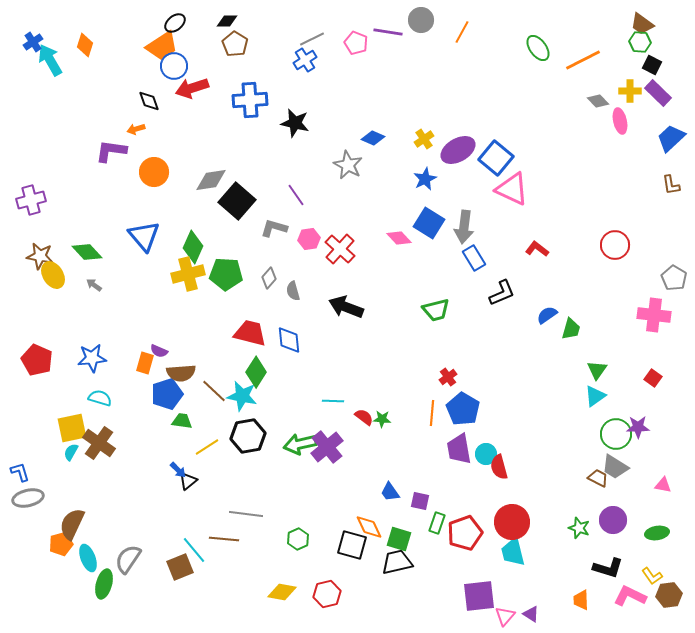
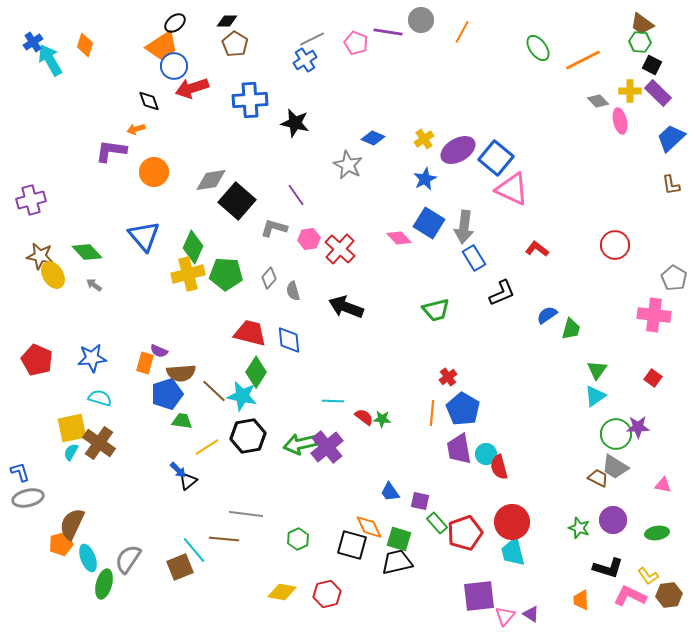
green rectangle at (437, 523): rotated 60 degrees counterclockwise
yellow L-shape at (652, 576): moved 4 px left
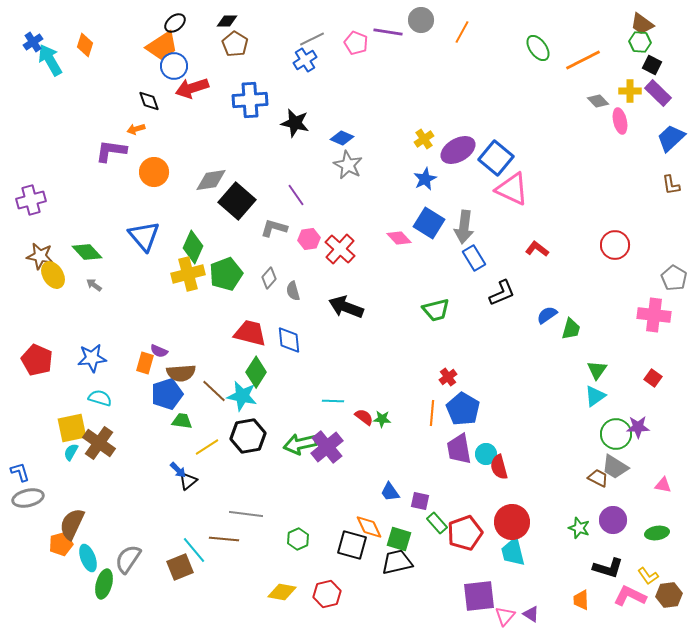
blue diamond at (373, 138): moved 31 px left
green pentagon at (226, 274): rotated 24 degrees counterclockwise
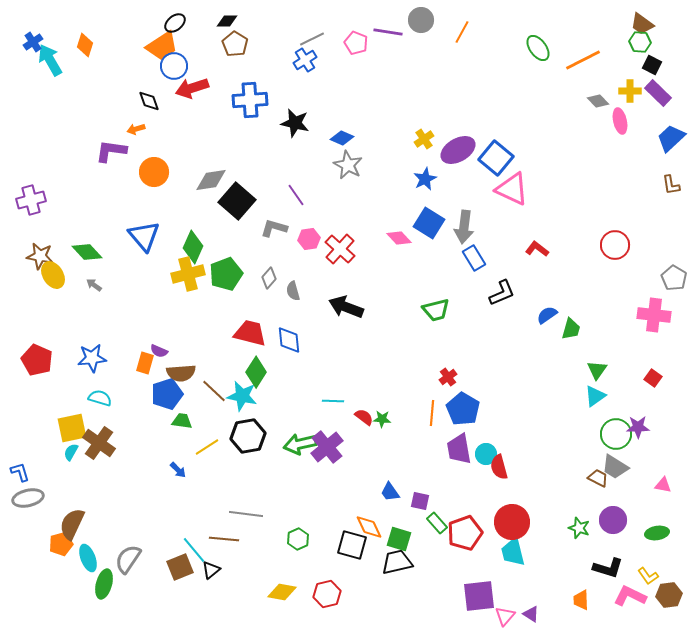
black triangle at (188, 481): moved 23 px right, 89 px down
